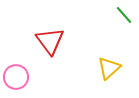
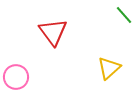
red triangle: moved 3 px right, 9 px up
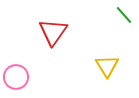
red triangle: rotated 12 degrees clockwise
yellow triangle: moved 2 px left, 2 px up; rotated 20 degrees counterclockwise
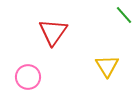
pink circle: moved 12 px right
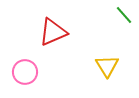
red triangle: rotated 32 degrees clockwise
pink circle: moved 3 px left, 5 px up
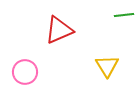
green line: rotated 54 degrees counterclockwise
red triangle: moved 6 px right, 2 px up
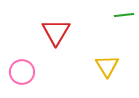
red triangle: moved 3 px left, 2 px down; rotated 36 degrees counterclockwise
pink circle: moved 3 px left
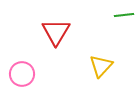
yellow triangle: moved 6 px left; rotated 15 degrees clockwise
pink circle: moved 2 px down
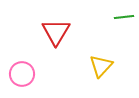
green line: moved 2 px down
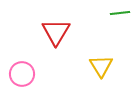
green line: moved 4 px left, 4 px up
yellow triangle: rotated 15 degrees counterclockwise
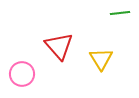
red triangle: moved 3 px right, 14 px down; rotated 12 degrees counterclockwise
yellow triangle: moved 7 px up
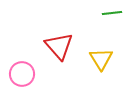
green line: moved 8 px left
